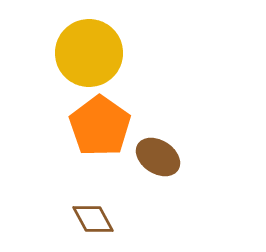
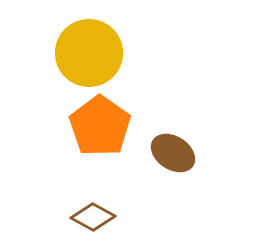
brown ellipse: moved 15 px right, 4 px up
brown diamond: moved 2 px up; rotated 33 degrees counterclockwise
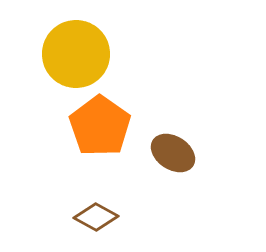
yellow circle: moved 13 px left, 1 px down
brown diamond: moved 3 px right
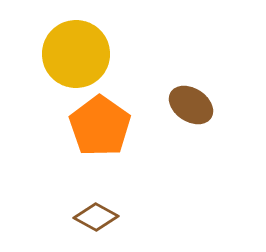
brown ellipse: moved 18 px right, 48 px up
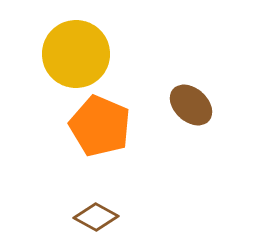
brown ellipse: rotated 9 degrees clockwise
orange pentagon: rotated 12 degrees counterclockwise
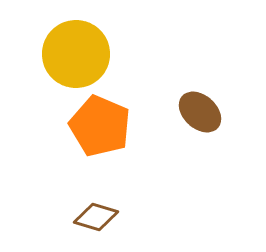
brown ellipse: moved 9 px right, 7 px down
brown diamond: rotated 12 degrees counterclockwise
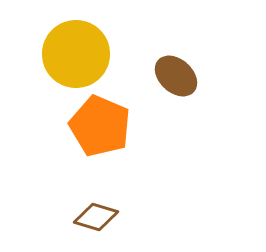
brown ellipse: moved 24 px left, 36 px up
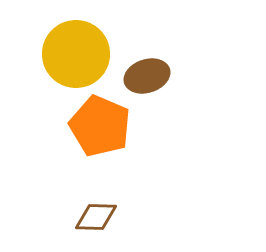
brown ellipse: moved 29 px left; rotated 60 degrees counterclockwise
brown diamond: rotated 15 degrees counterclockwise
